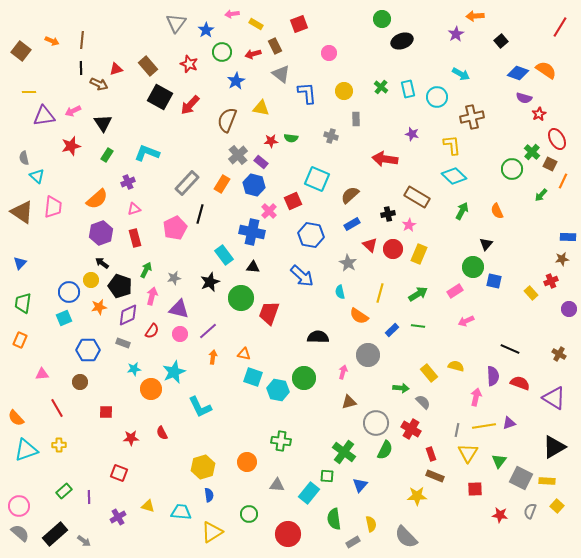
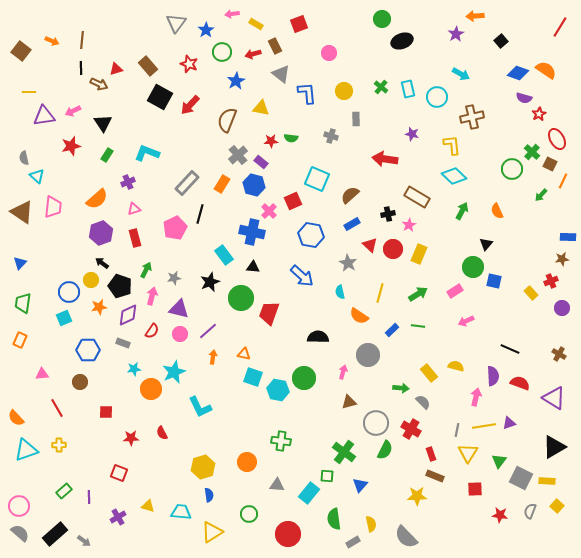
purple circle at (569, 309): moved 7 px left, 1 px up
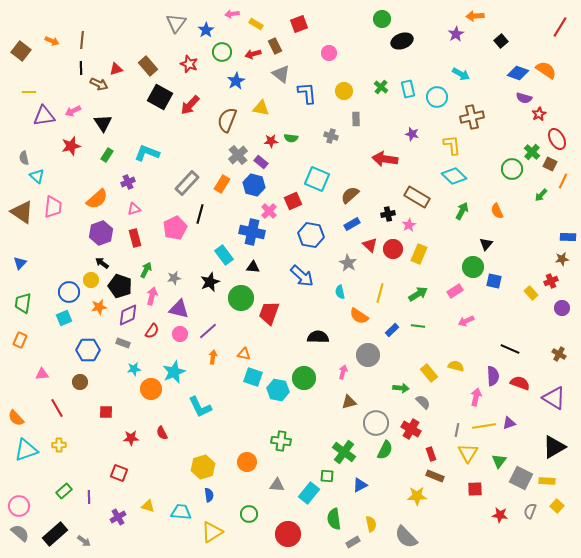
blue triangle at (360, 485): rotated 21 degrees clockwise
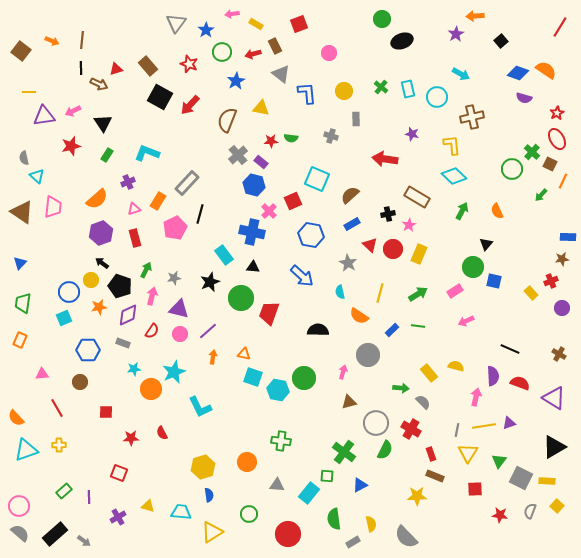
red star at (539, 114): moved 18 px right, 1 px up
orange rectangle at (222, 184): moved 64 px left, 17 px down
black semicircle at (318, 337): moved 7 px up
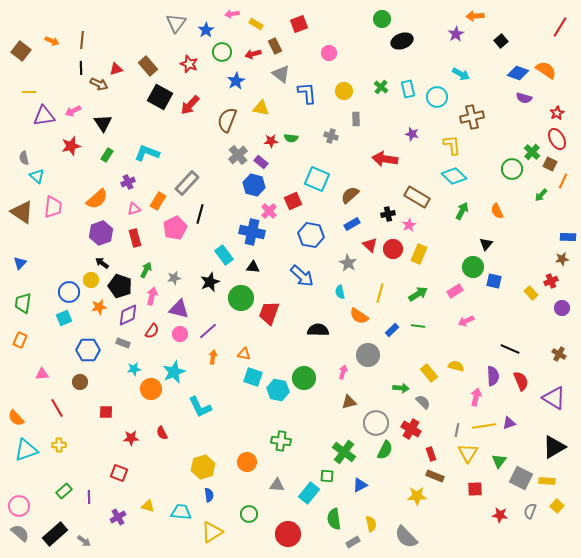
red semicircle at (520, 383): moved 1 px right, 2 px up; rotated 48 degrees clockwise
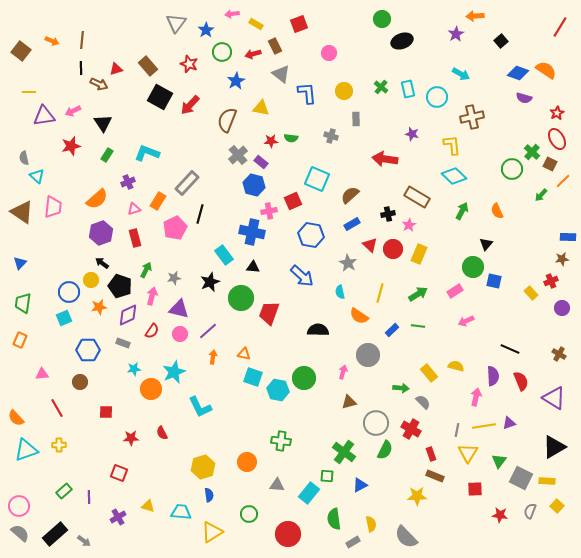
orange line at (563, 181): rotated 21 degrees clockwise
pink cross at (269, 211): rotated 35 degrees clockwise
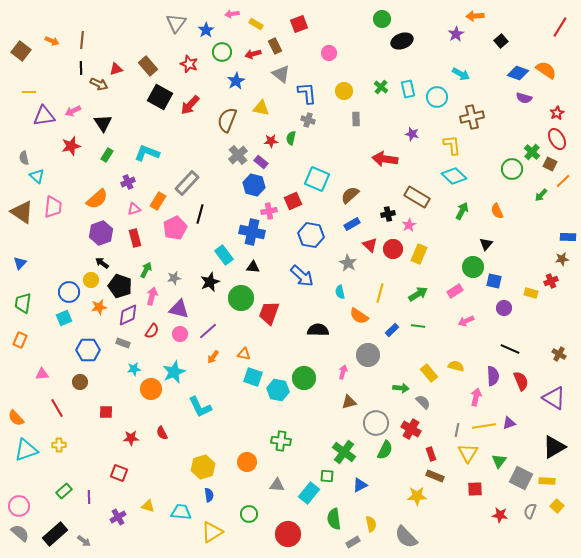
gray cross at (331, 136): moved 23 px left, 16 px up
green semicircle at (291, 138): rotated 96 degrees clockwise
yellow rectangle at (531, 293): rotated 32 degrees counterclockwise
purple circle at (562, 308): moved 58 px left
orange arrow at (213, 357): rotated 152 degrees counterclockwise
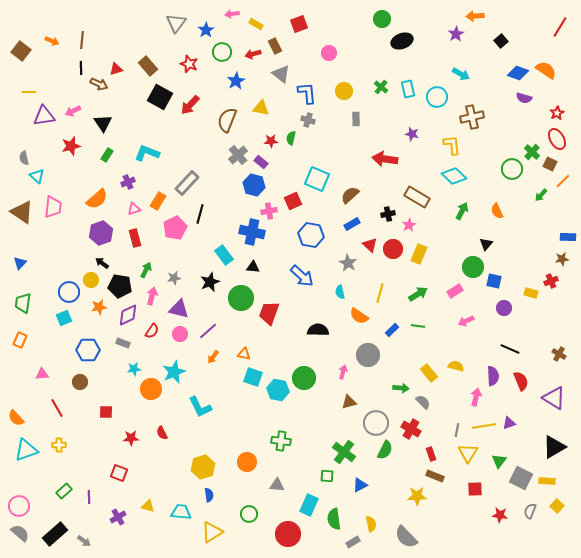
black pentagon at (120, 286): rotated 10 degrees counterclockwise
cyan rectangle at (309, 493): moved 12 px down; rotated 15 degrees counterclockwise
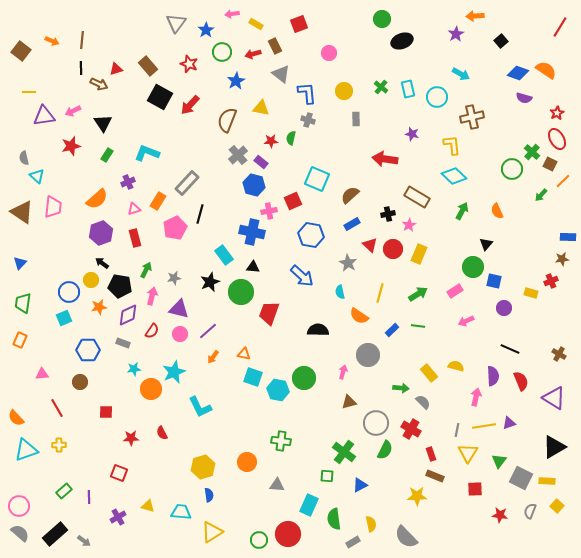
green circle at (241, 298): moved 6 px up
green circle at (249, 514): moved 10 px right, 26 px down
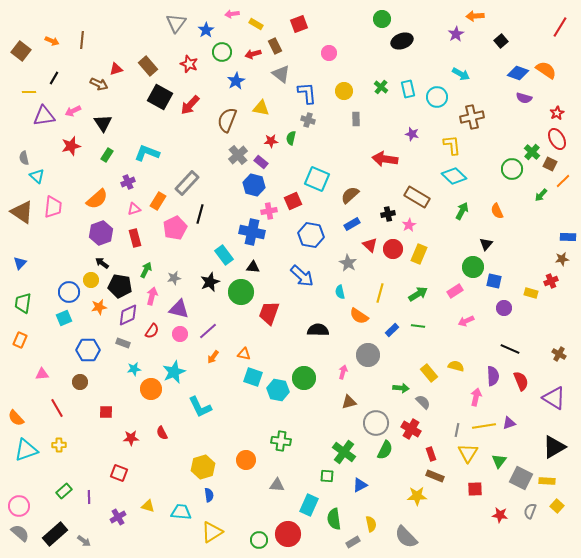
black line at (81, 68): moved 27 px left, 10 px down; rotated 32 degrees clockwise
orange circle at (247, 462): moved 1 px left, 2 px up
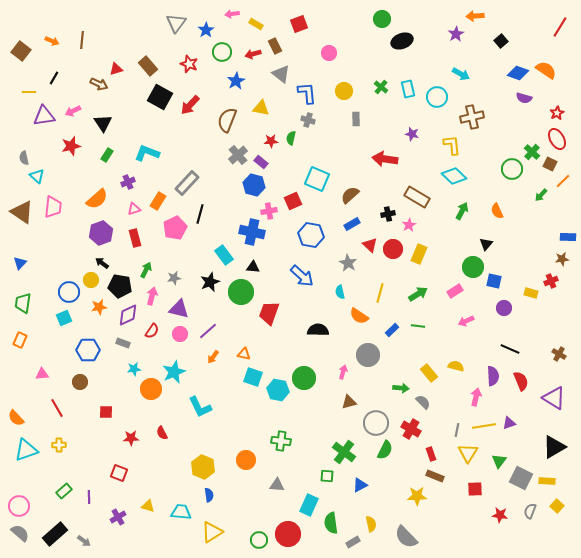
yellow hexagon at (203, 467): rotated 20 degrees counterclockwise
green semicircle at (334, 519): moved 3 px left, 4 px down
